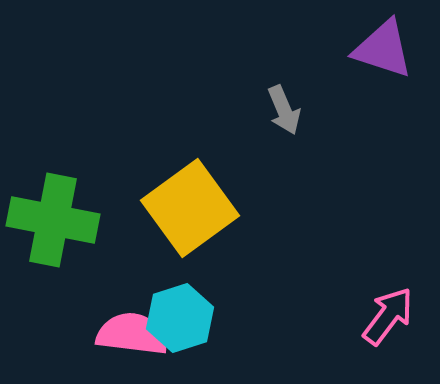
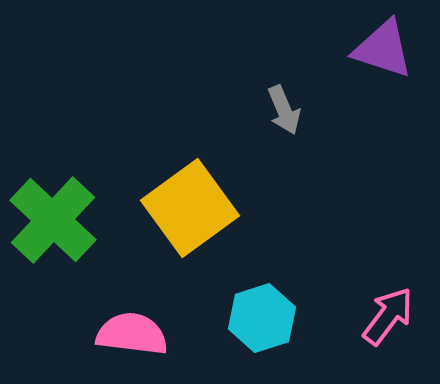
green cross: rotated 32 degrees clockwise
cyan hexagon: moved 82 px right
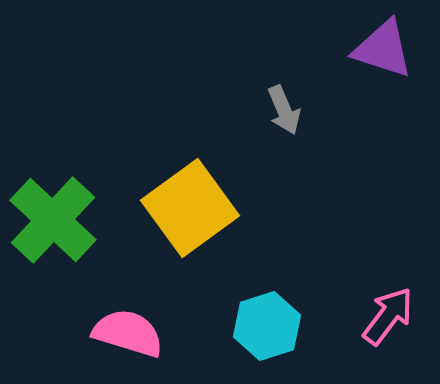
cyan hexagon: moved 5 px right, 8 px down
pink semicircle: moved 4 px left, 1 px up; rotated 10 degrees clockwise
